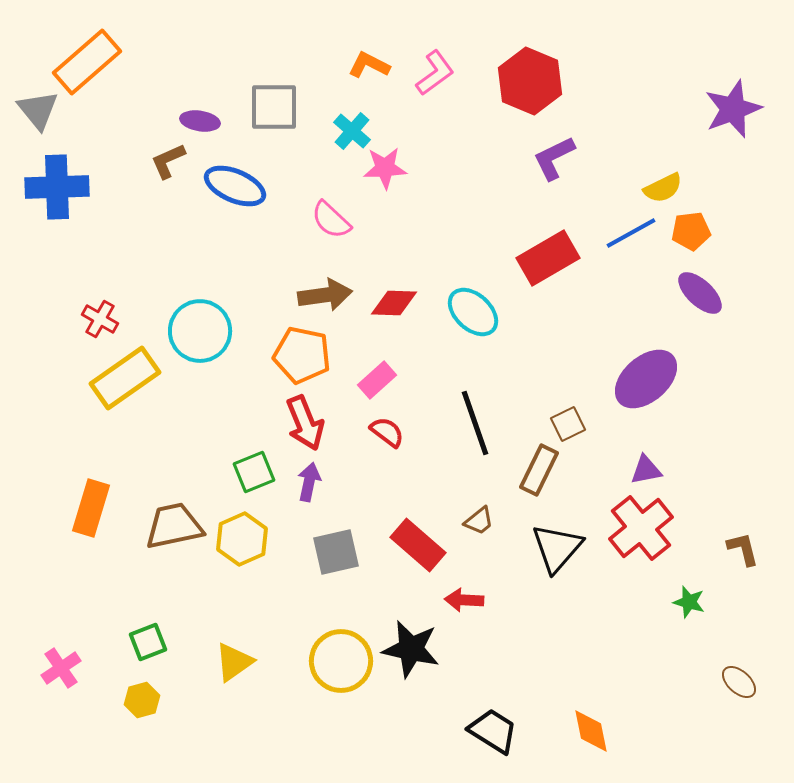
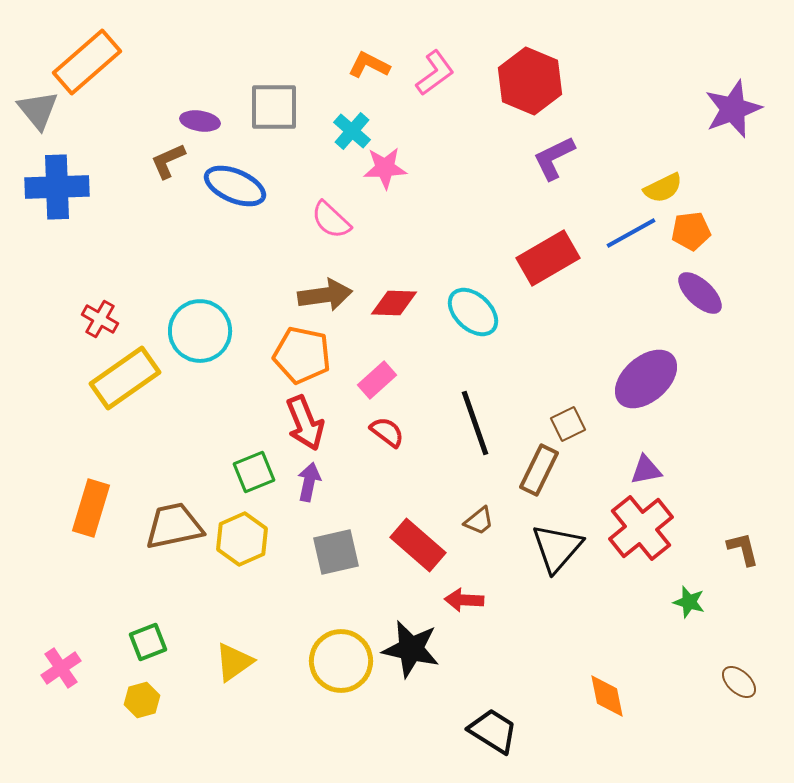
orange diamond at (591, 731): moved 16 px right, 35 px up
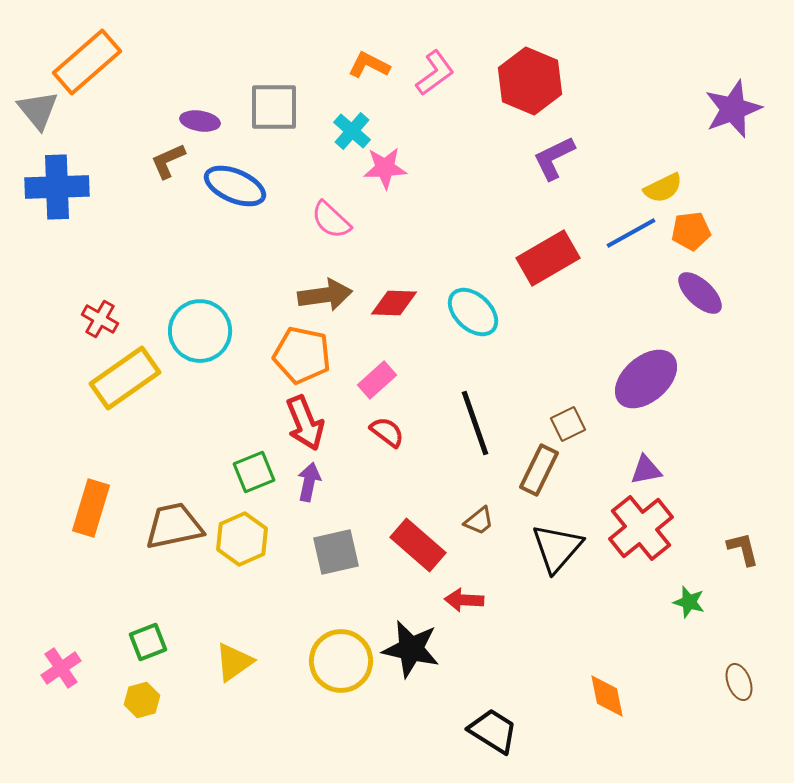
brown ellipse at (739, 682): rotated 27 degrees clockwise
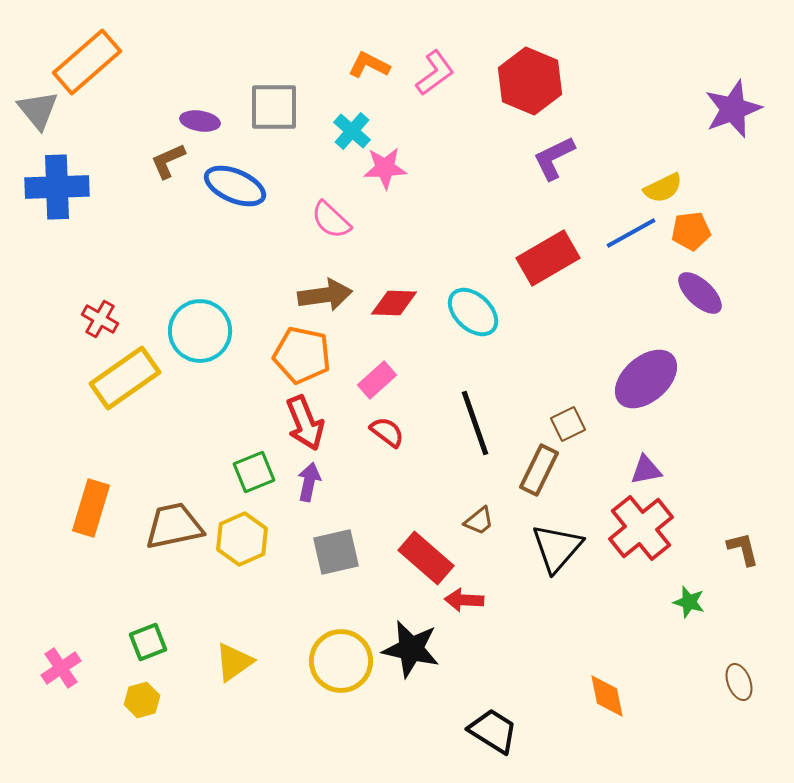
red rectangle at (418, 545): moved 8 px right, 13 px down
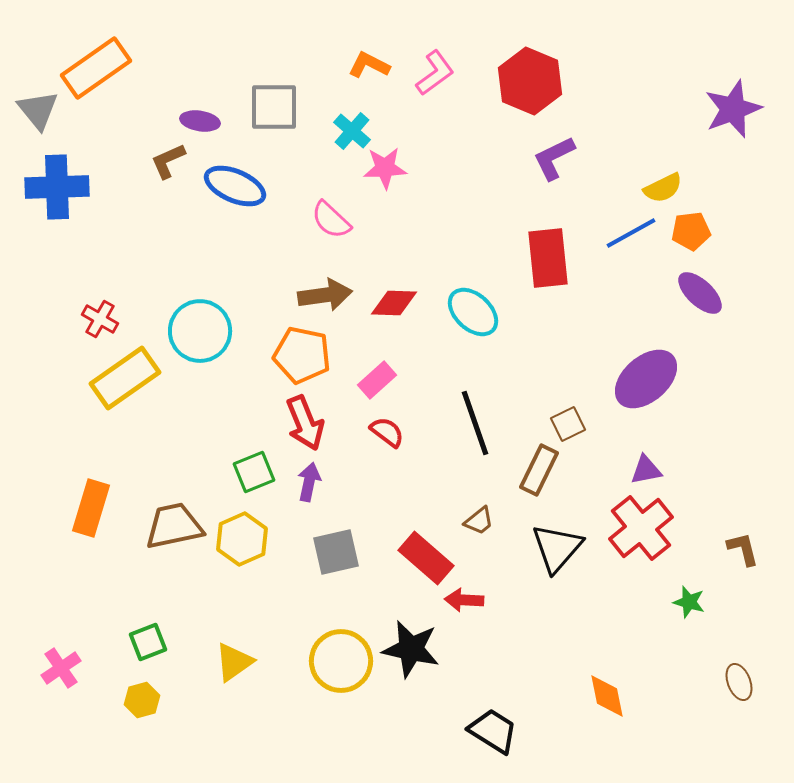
orange rectangle at (87, 62): moved 9 px right, 6 px down; rotated 6 degrees clockwise
red rectangle at (548, 258): rotated 66 degrees counterclockwise
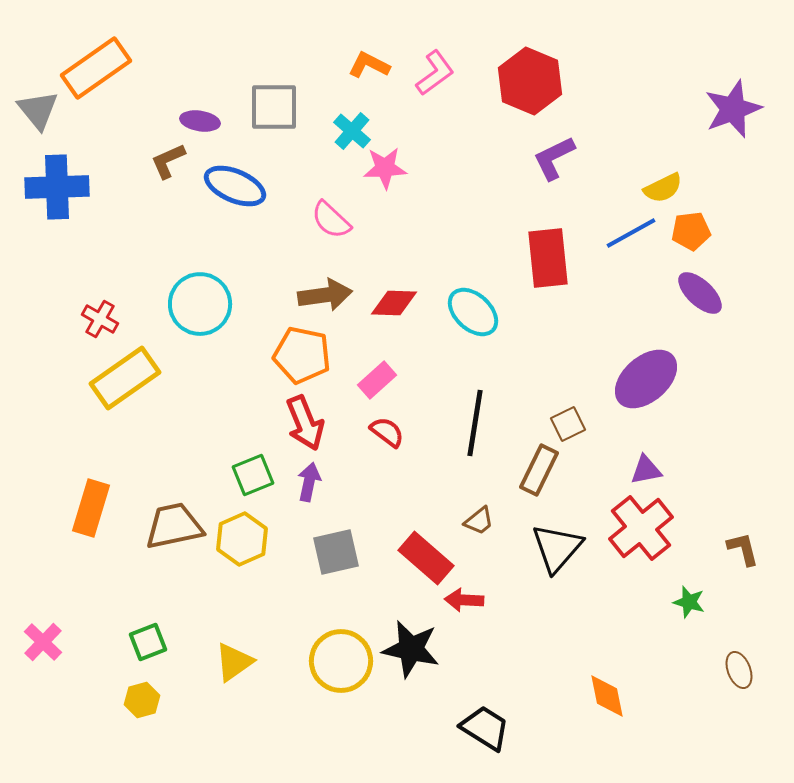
cyan circle at (200, 331): moved 27 px up
black line at (475, 423): rotated 28 degrees clockwise
green square at (254, 472): moved 1 px left, 3 px down
pink cross at (61, 668): moved 18 px left, 26 px up; rotated 12 degrees counterclockwise
brown ellipse at (739, 682): moved 12 px up
black trapezoid at (493, 731): moved 8 px left, 3 px up
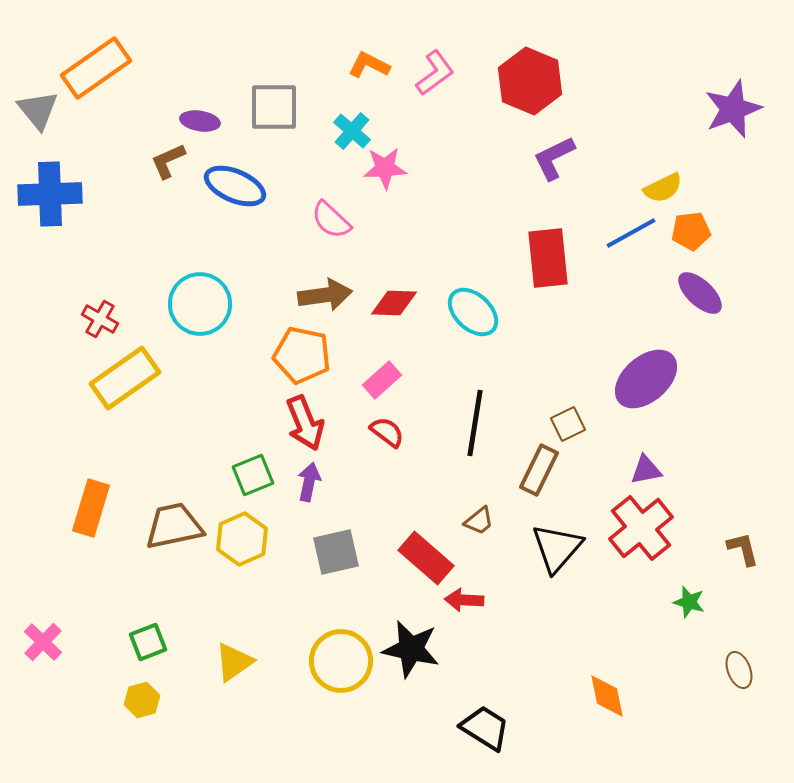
blue cross at (57, 187): moved 7 px left, 7 px down
pink rectangle at (377, 380): moved 5 px right
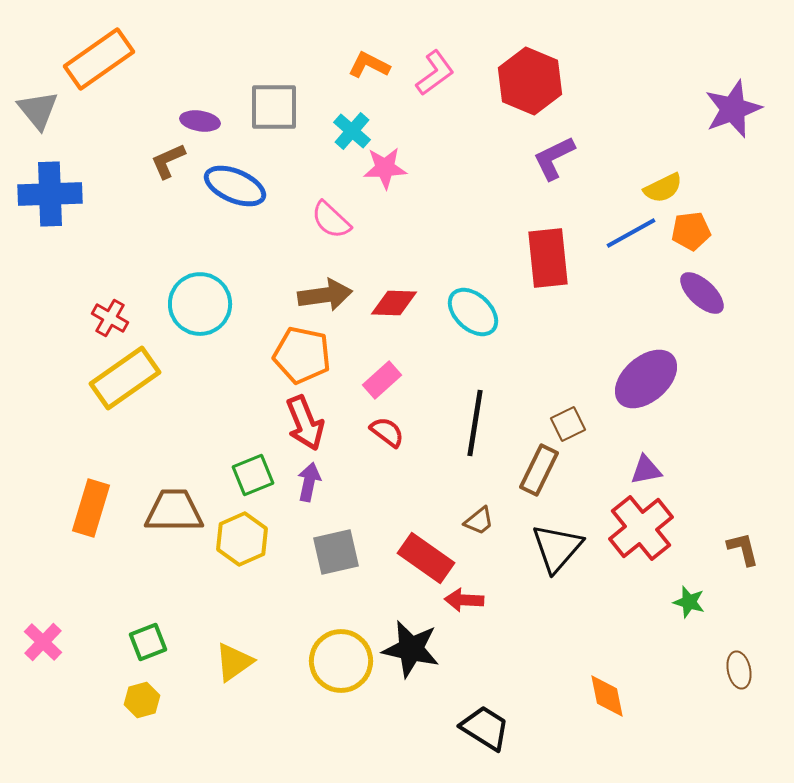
orange rectangle at (96, 68): moved 3 px right, 9 px up
purple ellipse at (700, 293): moved 2 px right
red cross at (100, 319): moved 10 px right, 1 px up
brown trapezoid at (174, 526): moved 15 px up; rotated 12 degrees clockwise
red rectangle at (426, 558): rotated 6 degrees counterclockwise
brown ellipse at (739, 670): rotated 9 degrees clockwise
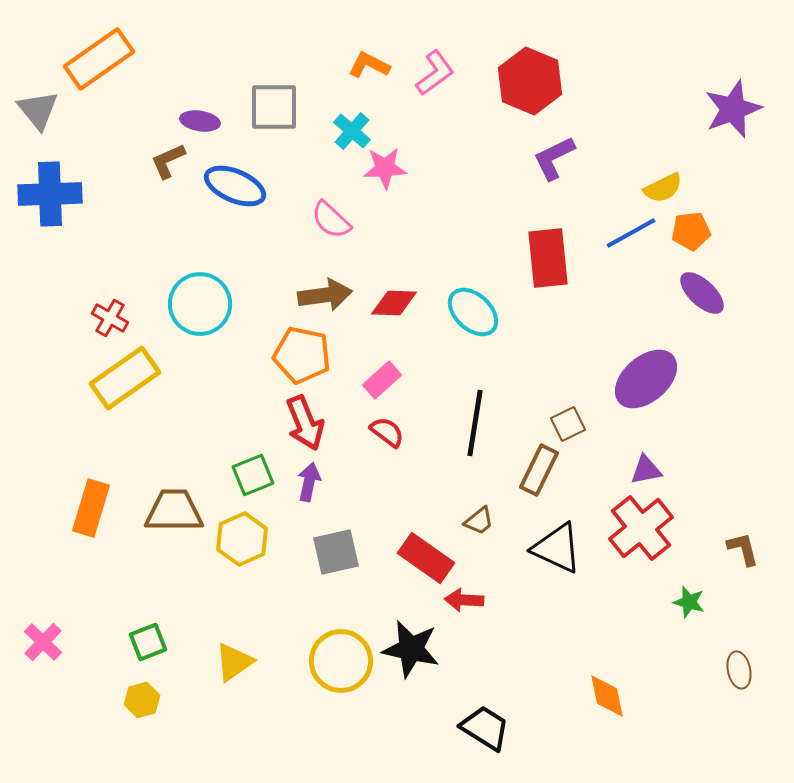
black triangle at (557, 548): rotated 46 degrees counterclockwise
